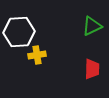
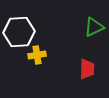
green triangle: moved 2 px right, 1 px down
red trapezoid: moved 5 px left
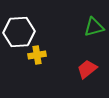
green triangle: rotated 10 degrees clockwise
red trapezoid: rotated 130 degrees counterclockwise
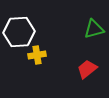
green triangle: moved 2 px down
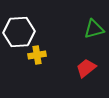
red trapezoid: moved 1 px left, 1 px up
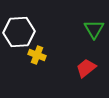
green triangle: rotated 45 degrees counterclockwise
yellow cross: rotated 30 degrees clockwise
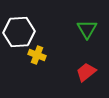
green triangle: moved 7 px left
red trapezoid: moved 4 px down
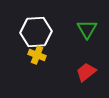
white hexagon: moved 17 px right
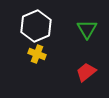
white hexagon: moved 6 px up; rotated 20 degrees counterclockwise
yellow cross: moved 1 px up
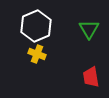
green triangle: moved 2 px right
red trapezoid: moved 5 px right, 5 px down; rotated 60 degrees counterclockwise
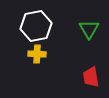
white hexagon: rotated 12 degrees clockwise
yellow cross: rotated 18 degrees counterclockwise
